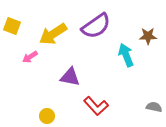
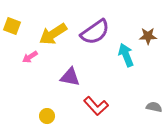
purple semicircle: moved 1 px left, 6 px down
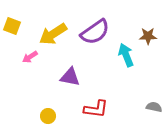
red L-shape: moved 3 px down; rotated 40 degrees counterclockwise
yellow circle: moved 1 px right
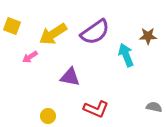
red L-shape: rotated 15 degrees clockwise
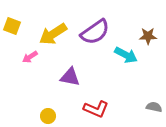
cyan arrow: rotated 140 degrees clockwise
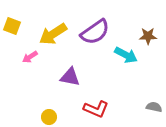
yellow circle: moved 1 px right, 1 px down
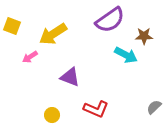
purple semicircle: moved 15 px right, 12 px up
brown star: moved 4 px left
purple triangle: rotated 10 degrees clockwise
gray semicircle: rotated 56 degrees counterclockwise
yellow circle: moved 3 px right, 2 px up
